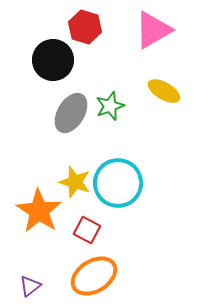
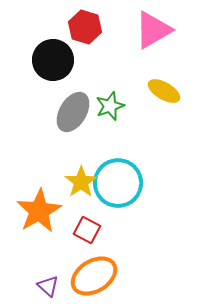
gray ellipse: moved 2 px right, 1 px up
yellow star: moved 6 px right; rotated 20 degrees clockwise
orange star: rotated 9 degrees clockwise
purple triangle: moved 18 px right; rotated 40 degrees counterclockwise
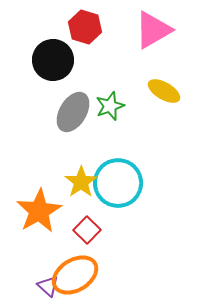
red square: rotated 16 degrees clockwise
orange ellipse: moved 19 px left, 1 px up
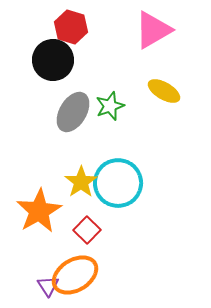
red hexagon: moved 14 px left
purple triangle: rotated 15 degrees clockwise
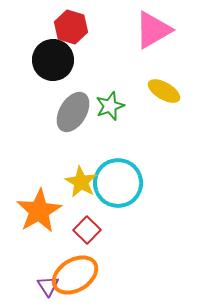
yellow star: rotated 8 degrees counterclockwise
